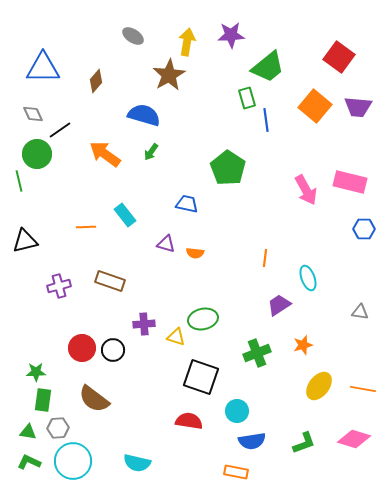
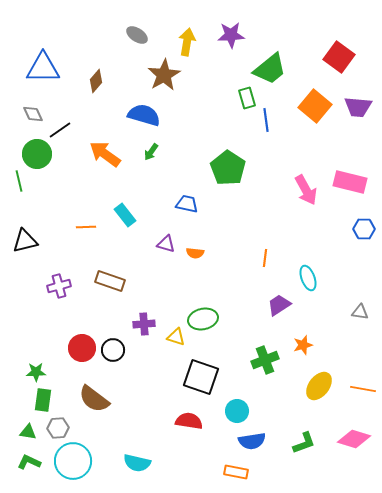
gray ellipse at (133, 36): moved 4 px right, 1 px up
green trapezoid at (268, 67): moved 2 px right, 2 px down
brown star at (169, 75): moved 5 px left
green cross at (257, 353): moved 8 px right, 7 px down
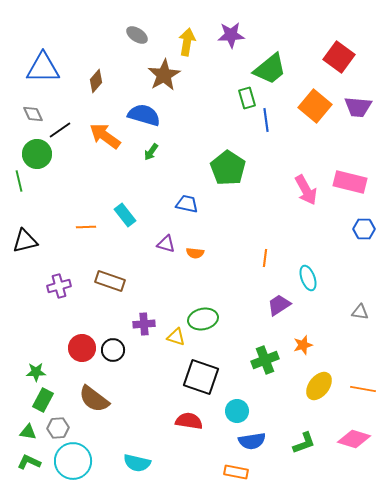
orange arrow at (105, 154): moved 18 px up
green rectangle at (43, 400): rotated 20 degrees clockwise
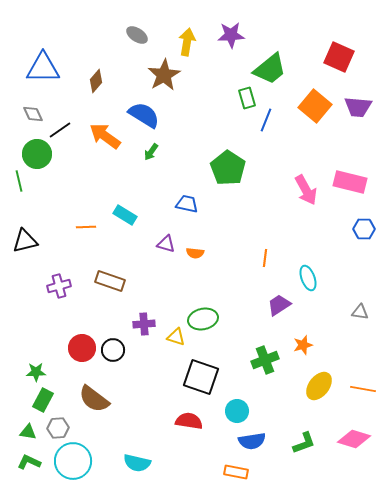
red square at (339, 57): rotated 12 degrees counterclockwise
blue semicircle at (144, 115): rotated 16 degrees clockwise
blue line at (266, 120): rotated 30 degrees clockwise
cyan rectangle at (125, 215): rotated 20 degrees counterclockwise
